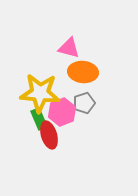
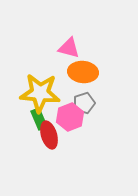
pink hexagon: moved 8 px right, 5 px down
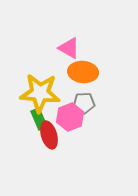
pink triangle: rotated 15 degrees clockwise
gray pentagon: rotated 15 degrees clockwise
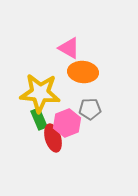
gray pentagon: moved 6 px right, 6 px down
pink hexagon: moved 3 px left, 6 px down
red ellipse: moved 4 px right, 3 px down
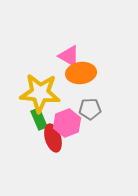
pink triangle: moved 8 px down
orange ellipse: moved 2 px left, 1 px down; rotated 12 degrees counterclockwise
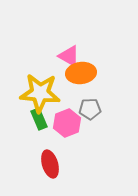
red ellipse: moved 3 px left, 26 px down
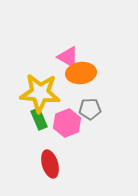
pink triangle: moved 1 px left, 1 px down
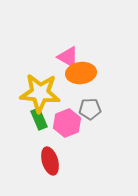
red ellipse: moved 3 px up
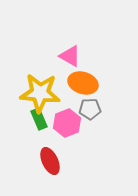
pink triangle: moved 2 px right, 1 px up
orange ellipse: moved 2 px right, 10 px down; rotated 24 degrees clockwise
red ellipse: rotated 8 degrees counterclockwise
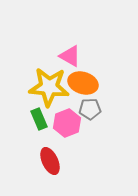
yellow star: moved 9 px right, 6 px up
